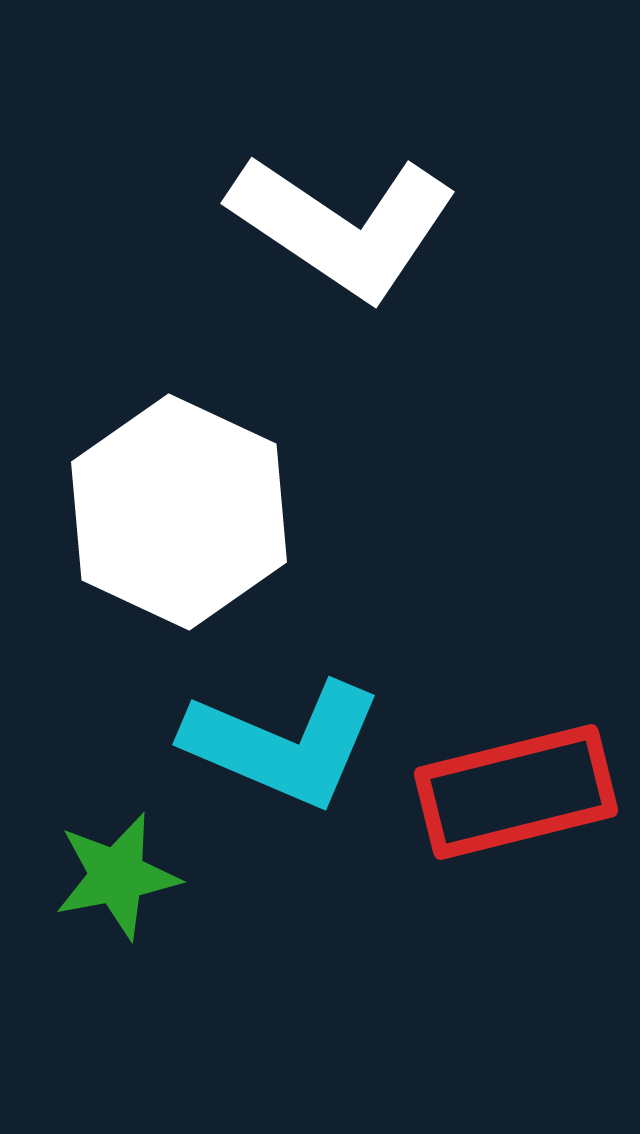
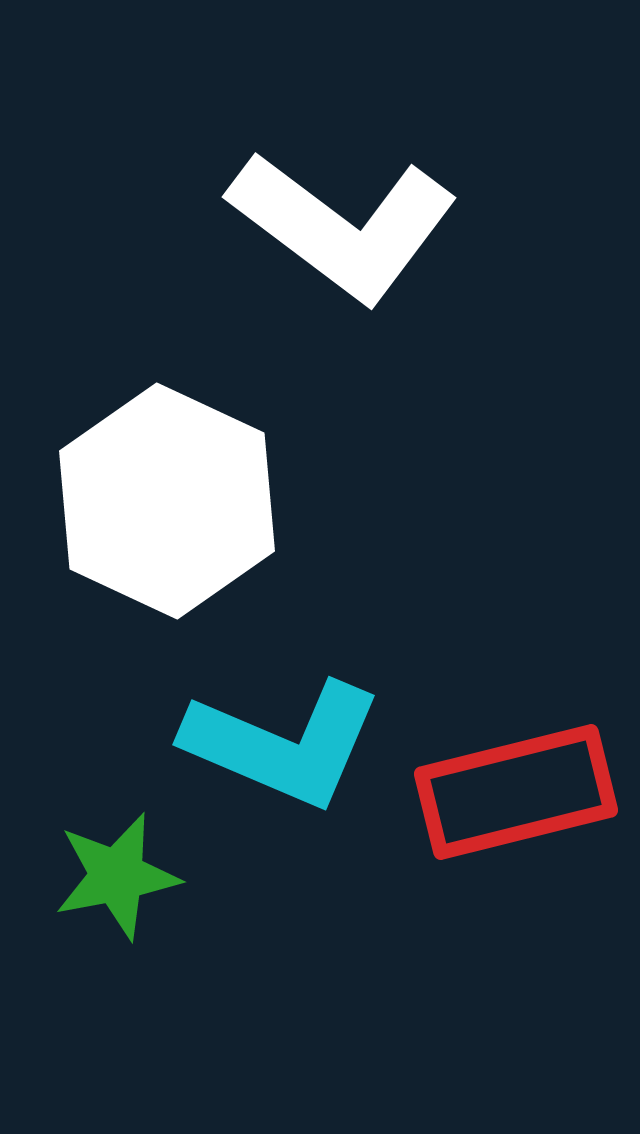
white L-shape: rotated 3 degrees clockwise
white hexagon: moved 12 px left, 11 px up
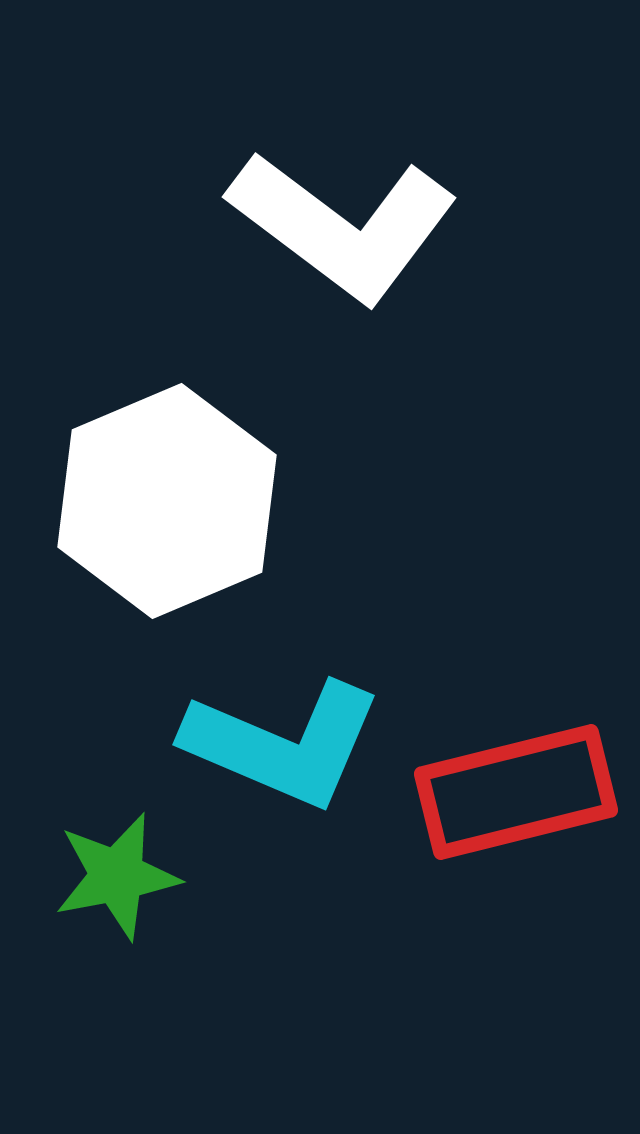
white hexagon: rotated 12 degrees clockwise
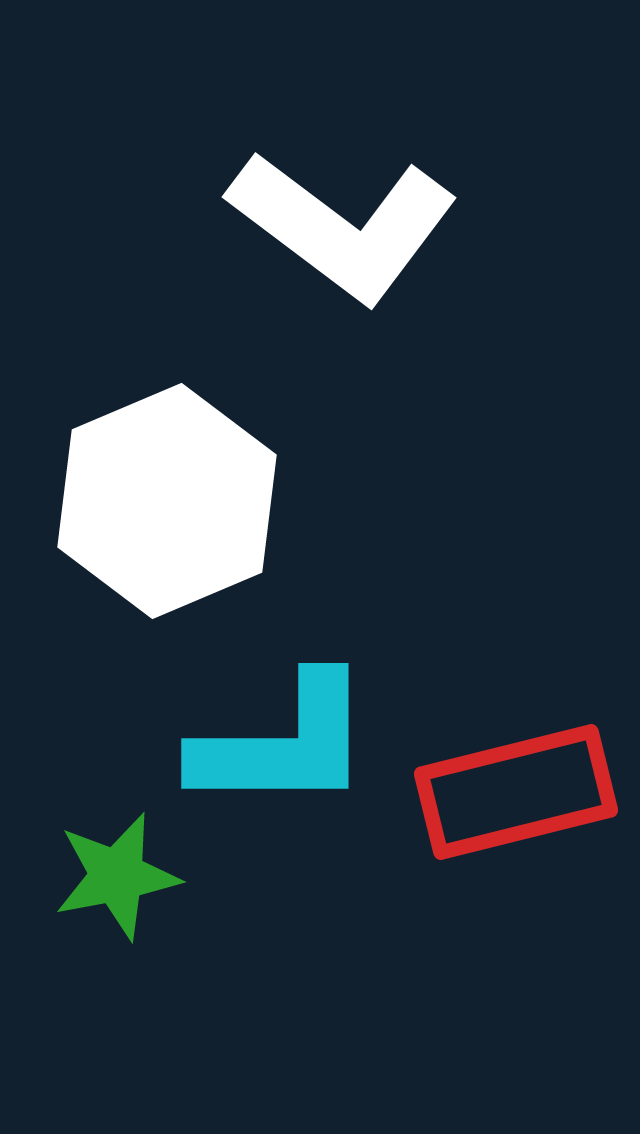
cyan L-shape: rotated 23 degrees counterclockwise
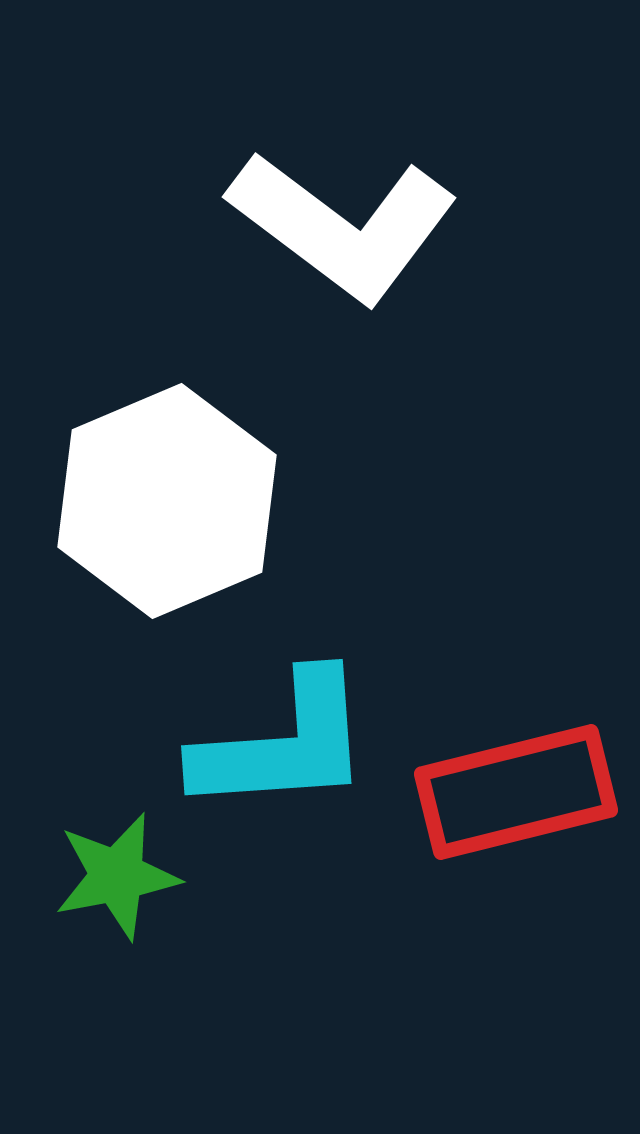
cyan L-shape: rotated 4 degrees counterclockwise
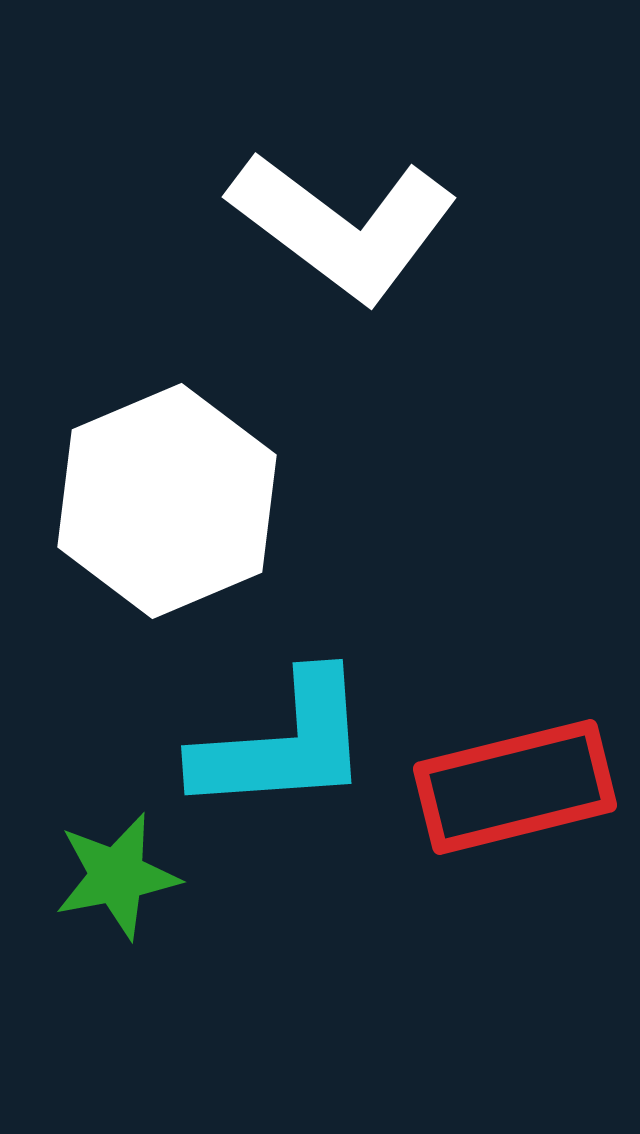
red rectangle: moved 1 px left, 5 px up
